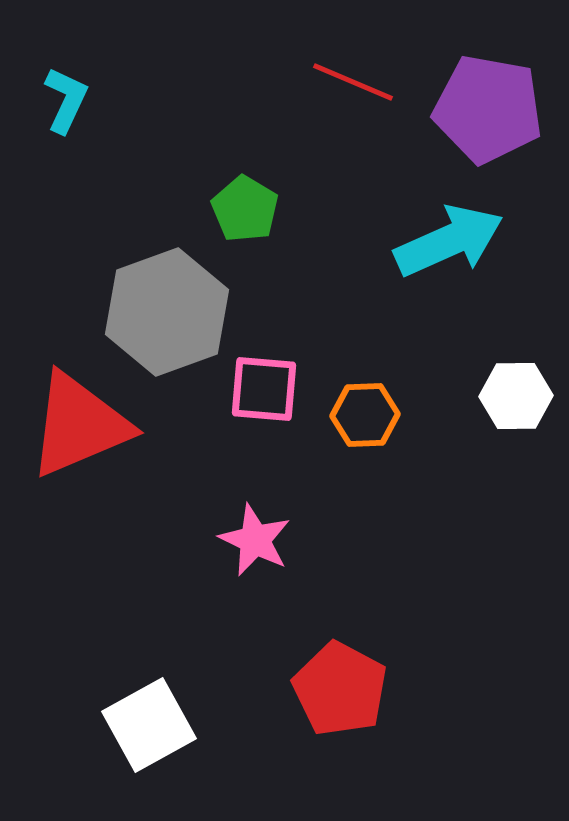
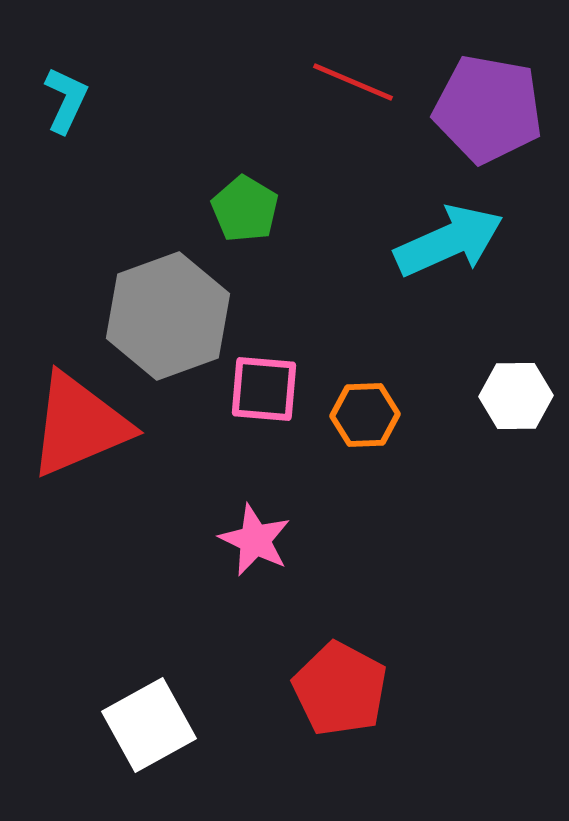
gray hexagon: moved 1 px right, 4 px down
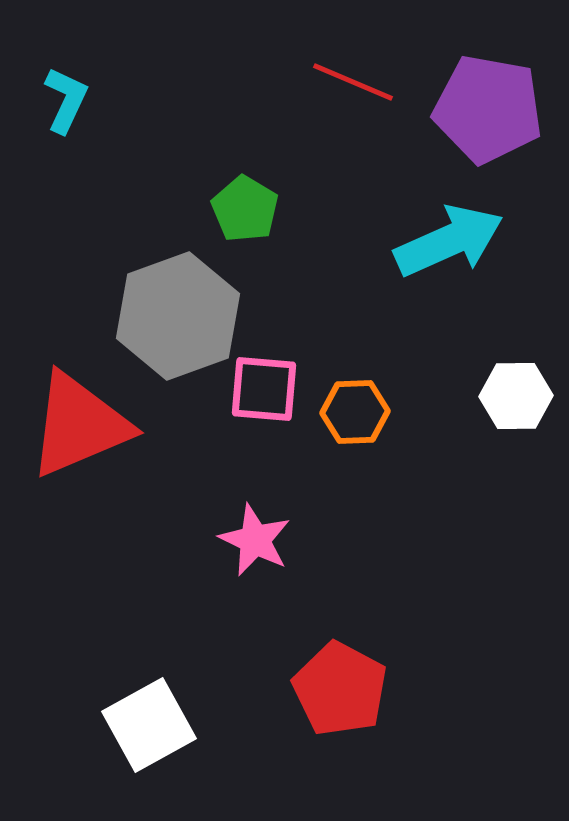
gray hexagon: moved 10 px right
orange hexagon: moved 10 px left, 3 px up
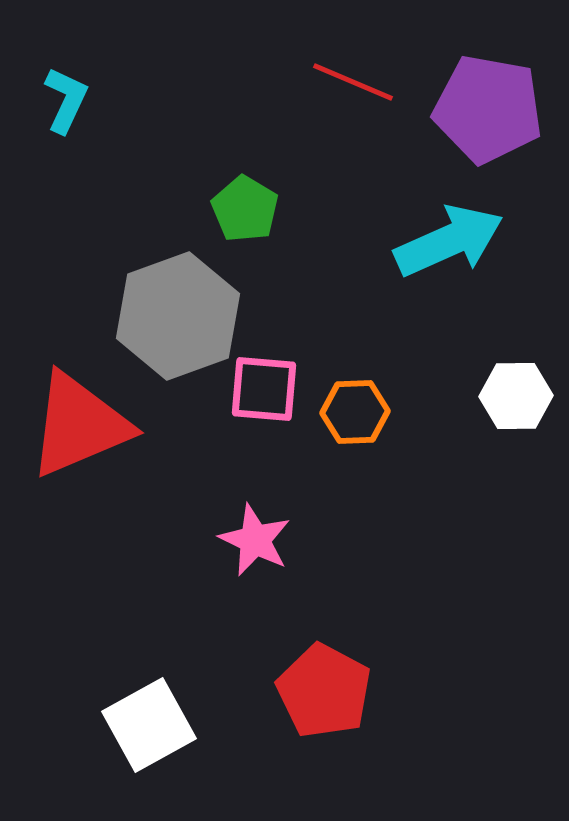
red pentagon: moved 16 px left, 2 px down
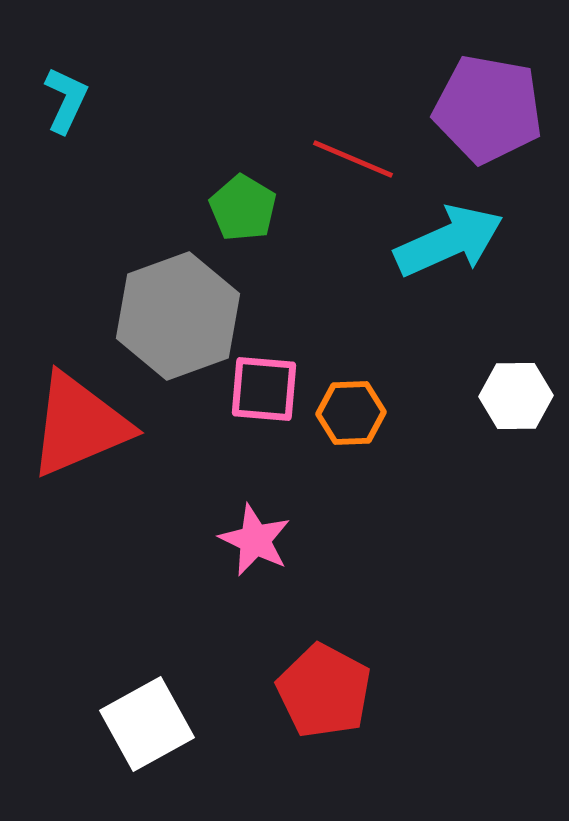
red line: moved 77 px down
green pentagon: moved 2 px left, 1 px up
orange hexagon: moved 4 px left, 1 px down
white square: moved 2 px left, 1 px up
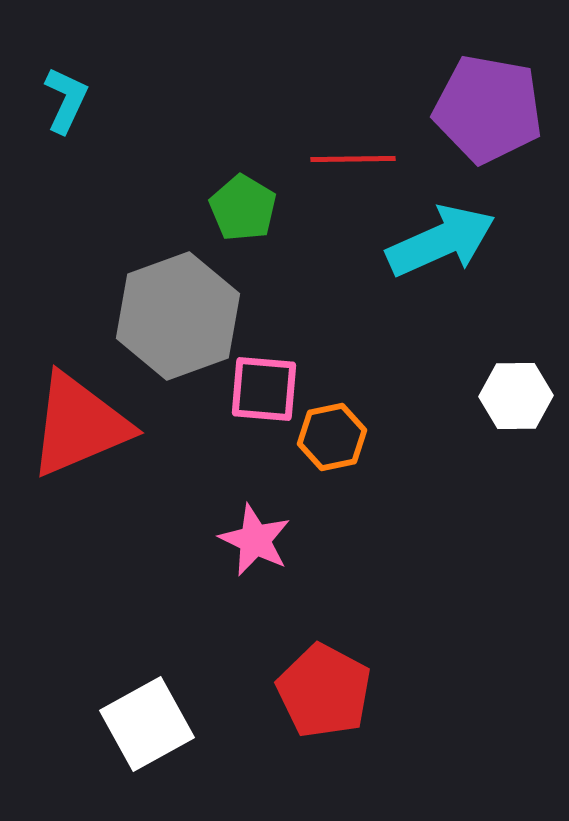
red line: rotated 24 degrees counterclockwise
cyan arrow: moved 8 px left
orange hexagon: moved 19 px left, 24 px down; rotated 10 degrees counterclockwise
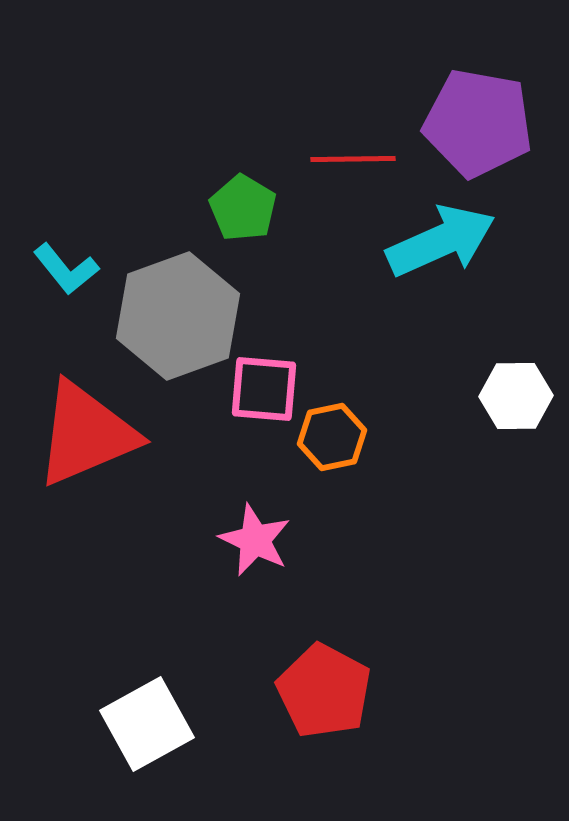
cyan L-shape: moved 169 px down; rotated 116 degrees clockwise
purple pentagon: moved 10 px left, 14 px down
red triangle: moved 7 px right, 9 px down
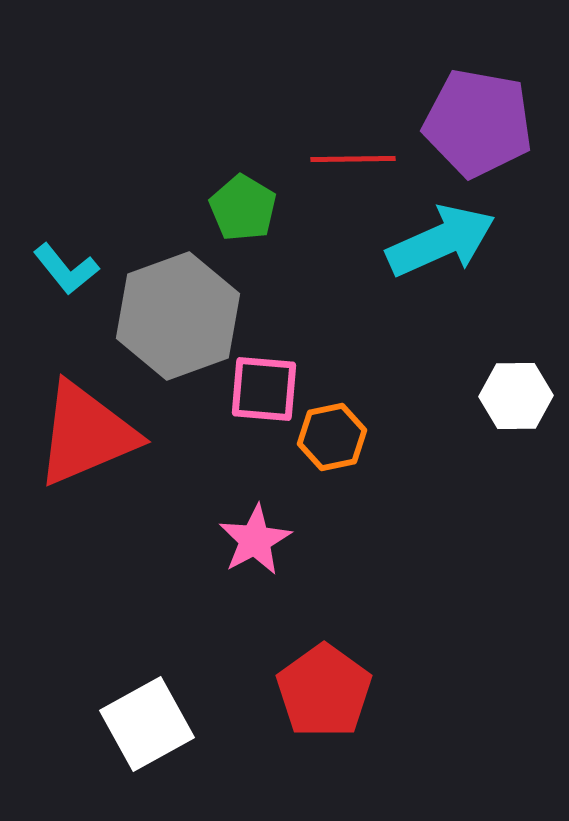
pink star: rotated 18 degrees clockwise
red pentagon: rotated 8 degrees clockwise
